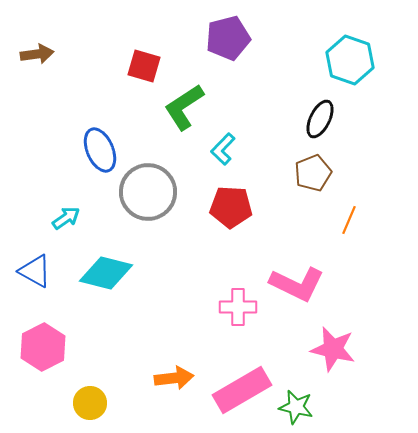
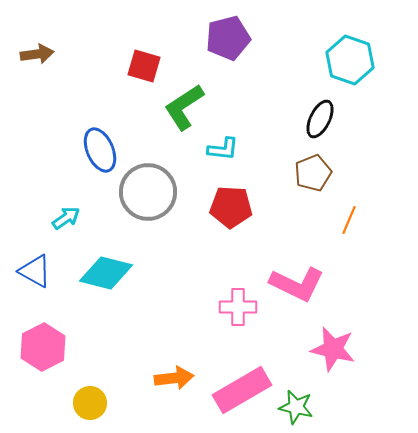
cyan L-shape: rotated 128 degrees counterclockwise
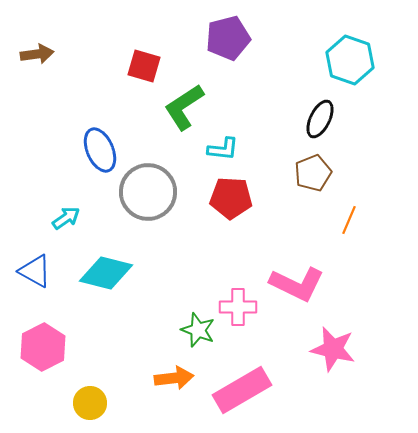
red pentagon: moved 9 px up
green star: moved 98 px left, 77 px up; rotated 8 degrees clockwise
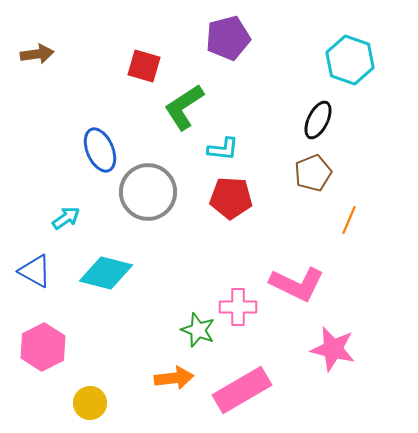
black ellipse: moved 2 px left, 1 px down
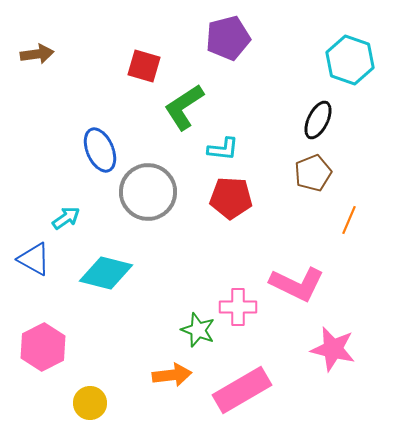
blue triangle: moved 1 px left, 12 px up
orange arrow: moved 2 px left, 3 px up
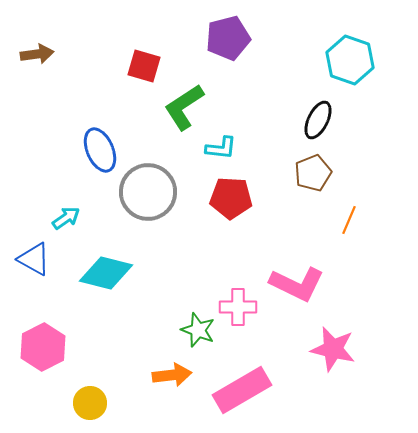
cyan L-shape: moved 2 px left, 1 px up
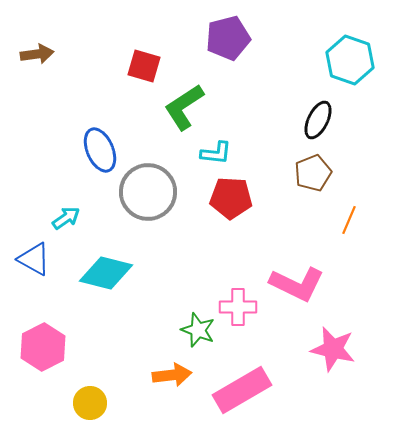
cyan L-shape: moved 5 px left, 5 px down
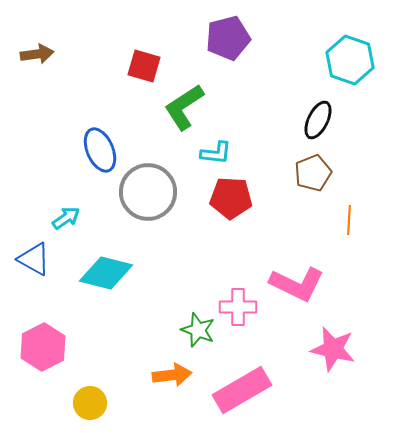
orange line: rotated 20 degrees counterclockwise
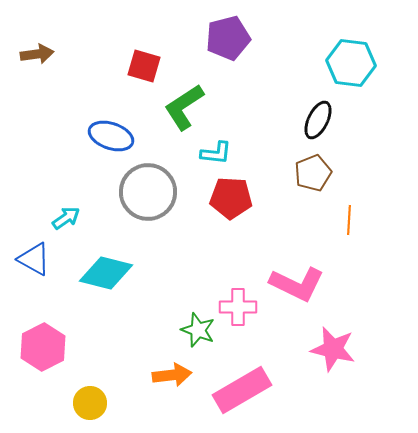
cyan hexagon: moved 1 px right, 3 px down; rotated 12 degrees counterclockwise
blue ellipse: moved 11 px right, 14 px up; rotated 48 degrees counterclockwise
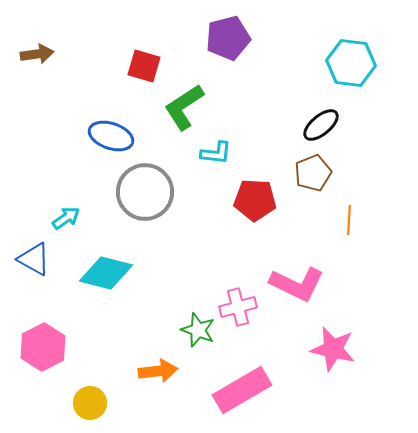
black ellipse: moved 3 px right, 5 px down; rotated 24 degrees clockwise
gray circle: moved 3 px left
red pentagon: moved 24 px right, 2 px down
pink cross: rotated 15 degrees counterclockwise
orange arrow: moved 14 px left, 4 px up
